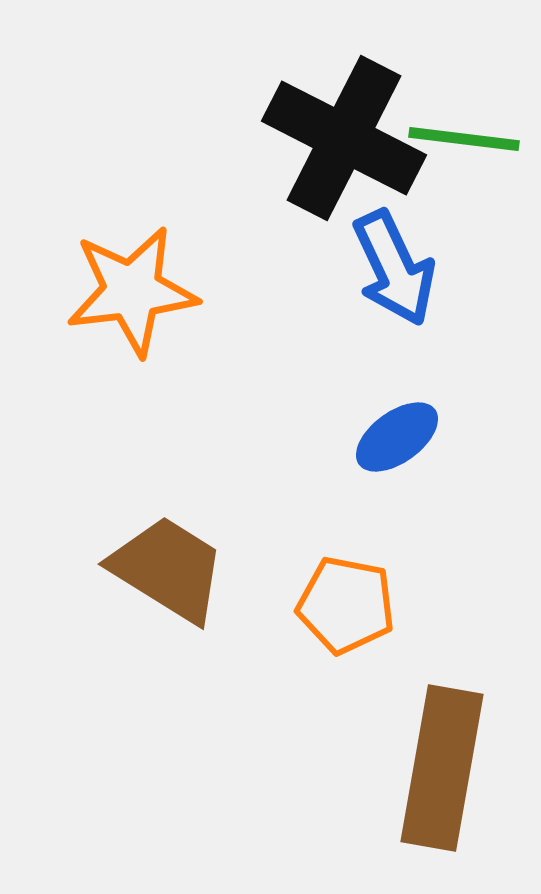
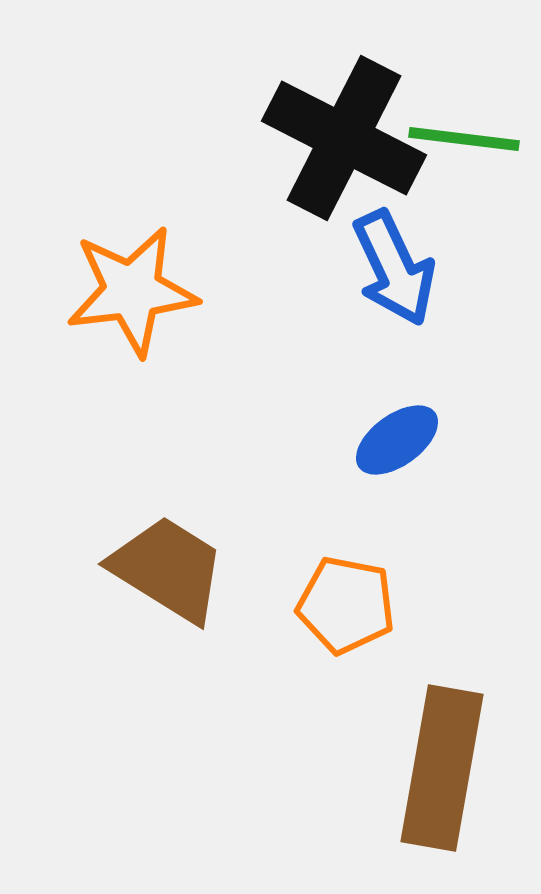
blue ellipse: moved 3 px down
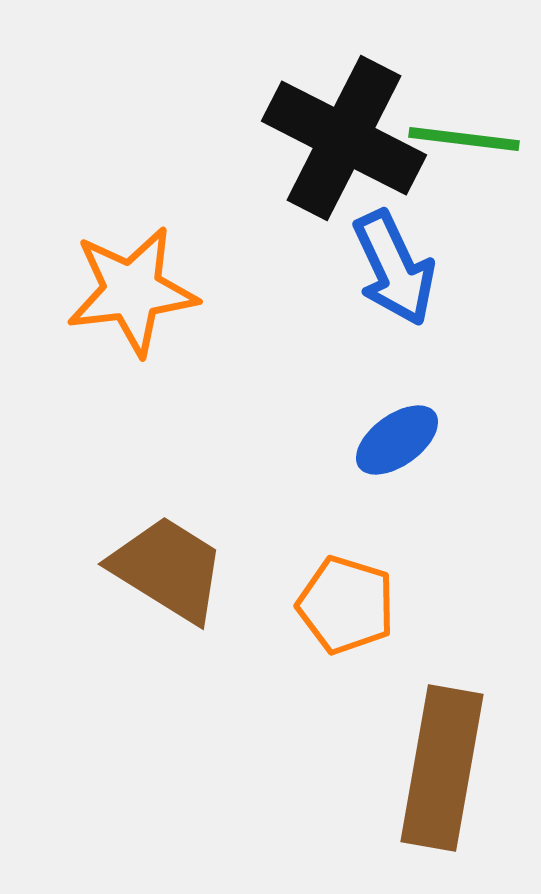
orange pentagon: rotated 6 degrees clockwise
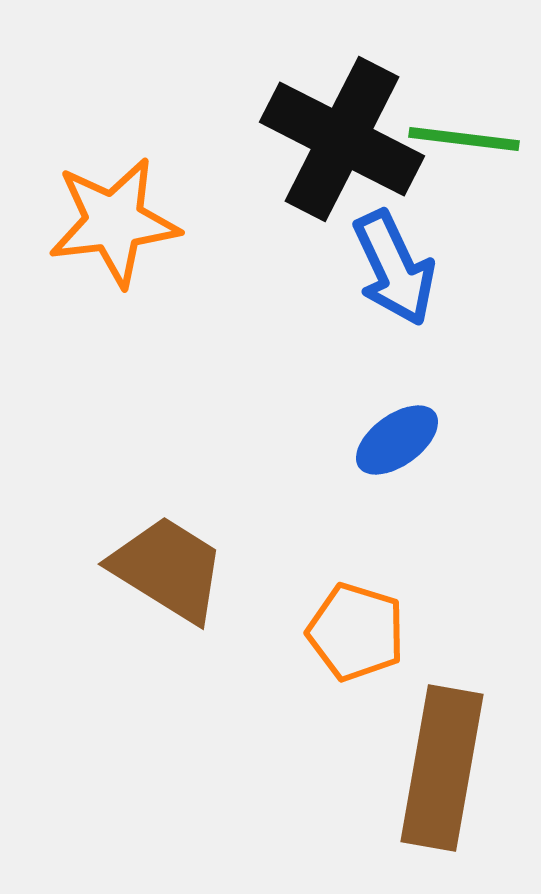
black cross: moved 2 px left, 1 px down
orange star: moved 18 px left, 69 px up
orange pentagon: moved 10 px right, 27 px down
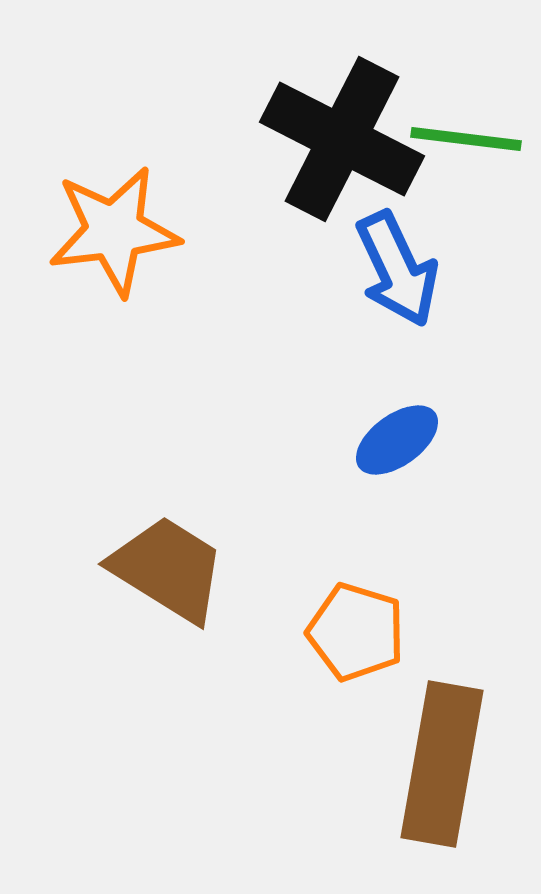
green line: moved 2 px right
orange star: moved 9 px down
blue arrow: moved 3 px right, 1 px down
brown rectangle: moved 4 px up
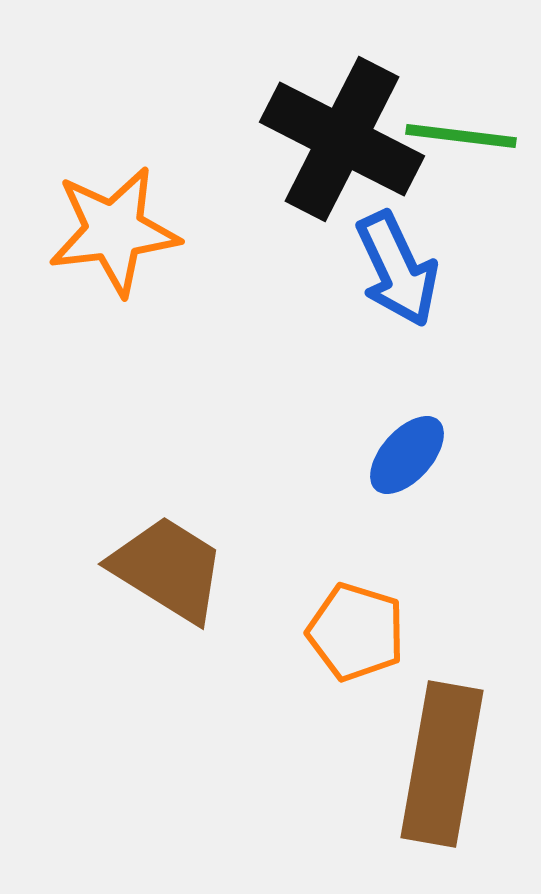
green line: moved 5 px left, 3 px up
blue ellipse: moved 10 px right, 15 px down; rotated 12 degrees counterclockwise
